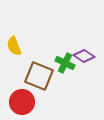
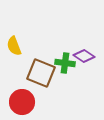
green cross: rotated 18 degrees counterclockwise
brown square: moved 2 px right, 3 px up
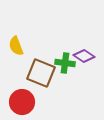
yellow semicircle: moved 2 px right
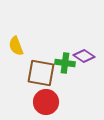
brown square: rotated 12 degrees counterclockwise
red circle: moved 24 px right
